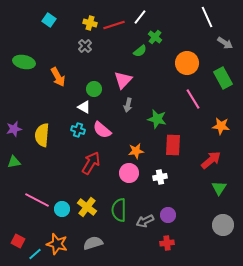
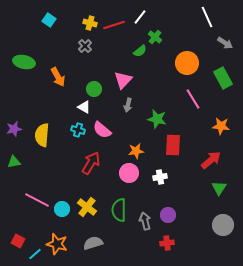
gray arrow at (145, 221): rotated 102 degrees clockwise
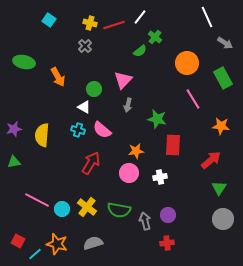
green semicircle at (119, 210): rotated 80 degrees counterclockwise
gray circle at (223, 225): moved 6 px up
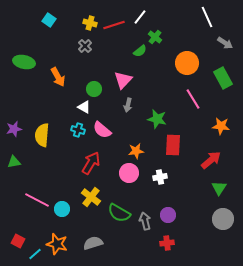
yellow cross at (87, 207): moved 4 px right, 10 px up
green semicircle at (119, 210): moved 3 px down; rotated 20 degrees clockwise
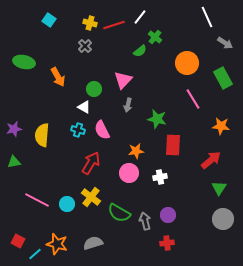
pink semicircle at (102, 130): rotated 24 degrees clockwise
cyan circle at (62, 209): moved 5 px right, 5 px up
